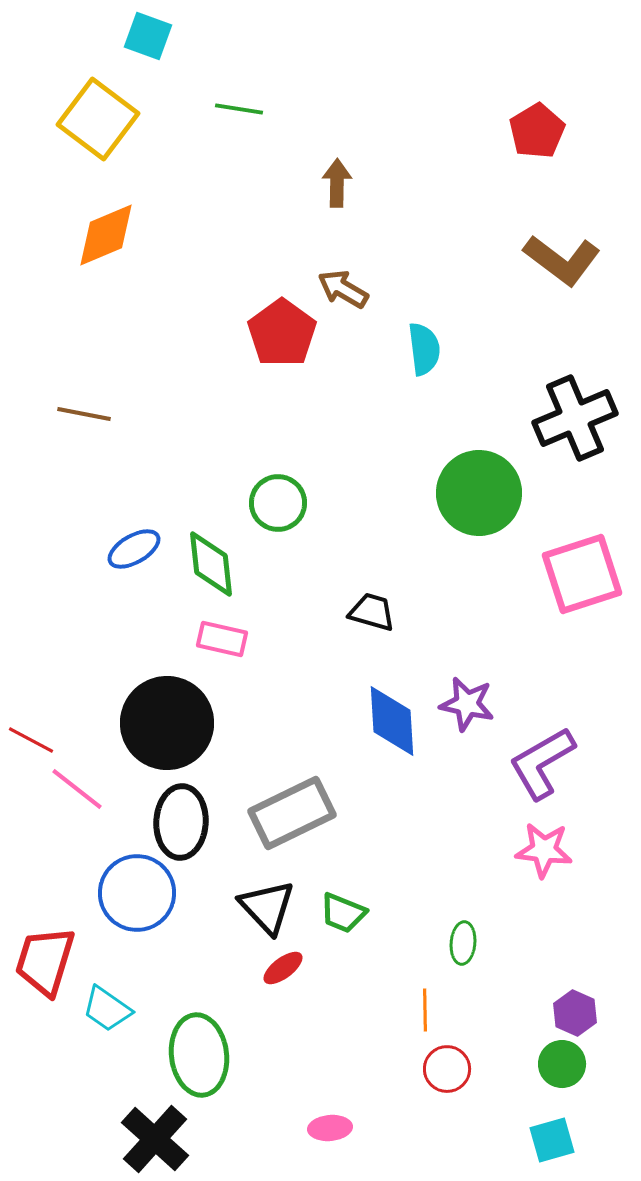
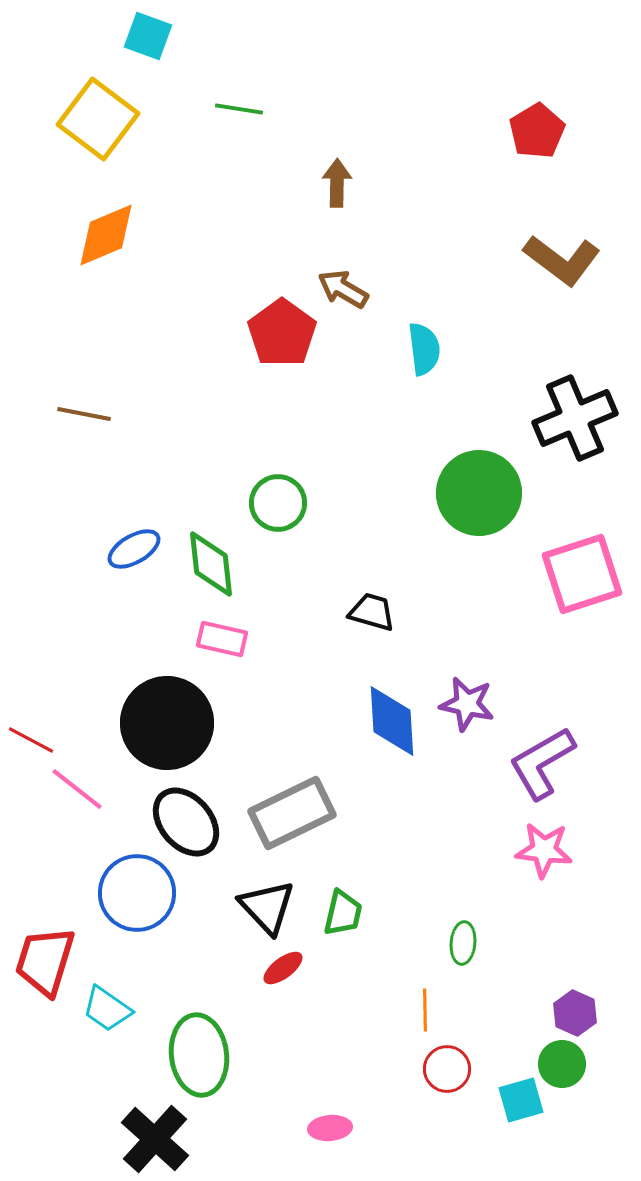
black ellipse at (181, 822): moved 5 px right; rotated 44 degrees counterclockwise
green trapezoid at (343, 913): rotated 99 degrees counterclockwise
cyan square at (552, 1140): moved 31 px left, 40 px up
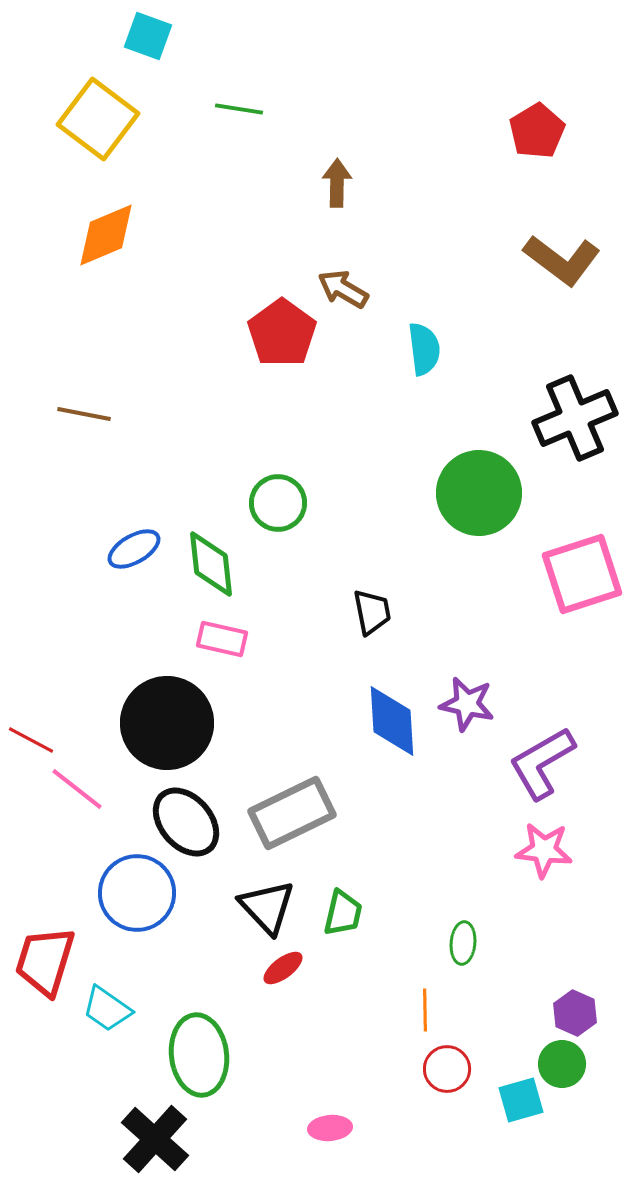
black trapezoid at (372, 612): rotated 63 degrees clockwise
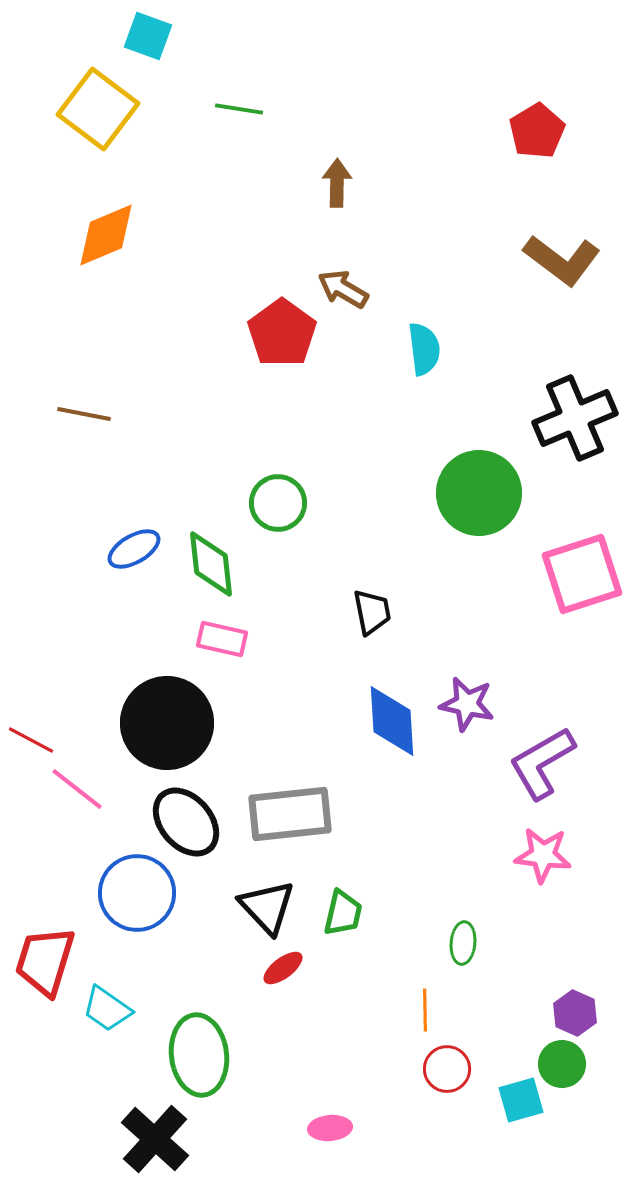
yellow square at (98, 119): moved 10 px up
gray rectangle at (292, 813): moved 2 px left, 1 px down; rotated 20 degrees clockwise
pink star at (544, 850): moved 1 px left, 5 px down
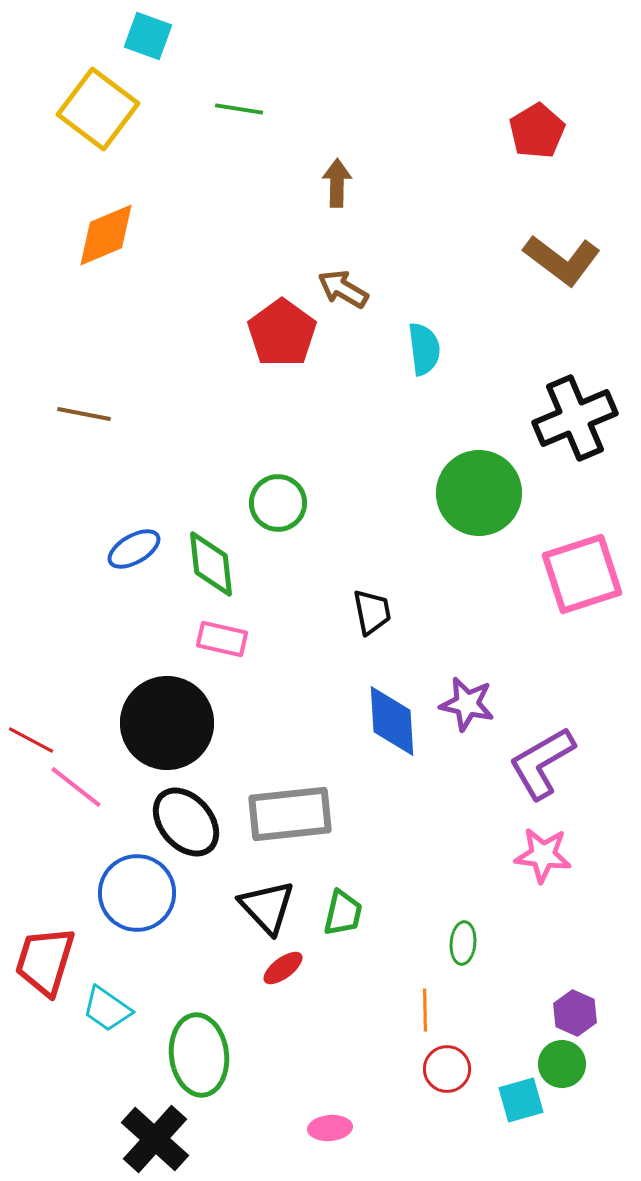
pink line at (77, 789): moved 1 px left, 2 px up
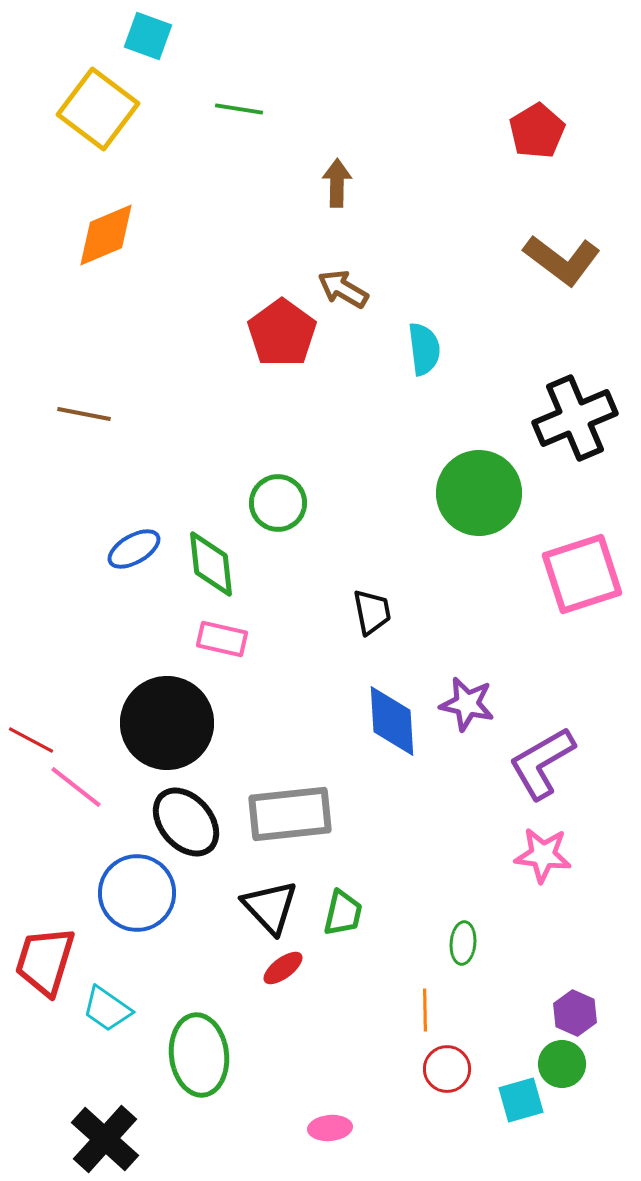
black triangle at (267, 907): moved 3 px right
black cross at (155, 1139): moved 50 px left
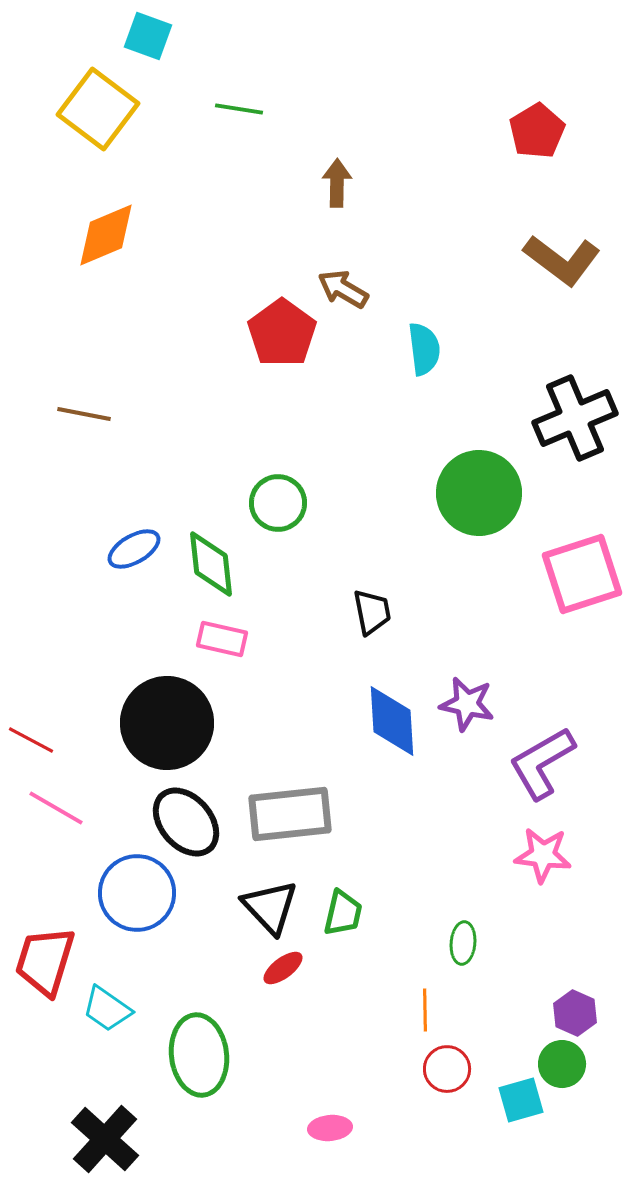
pink line at (76, 787): moved 20 px left, 21 px down; rotated 8 degrees counterclockwise
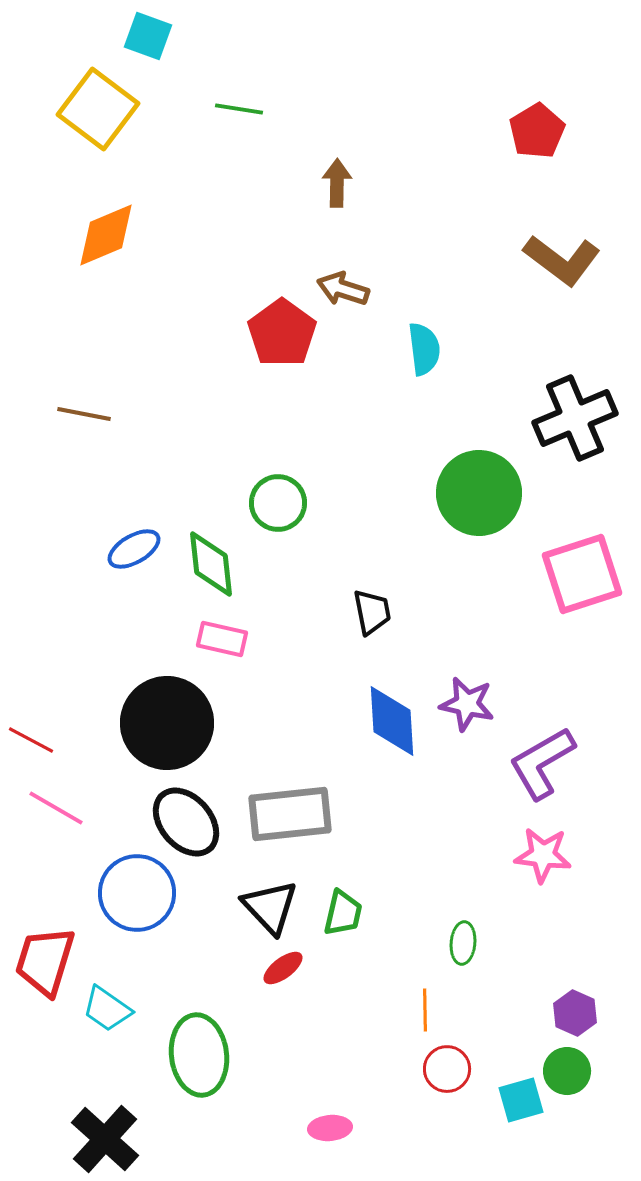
brown arrow at (343, 289): rotated 12 degrees counterclockwise
green circle at (562, 1064): moved 5 px right, 7 px down
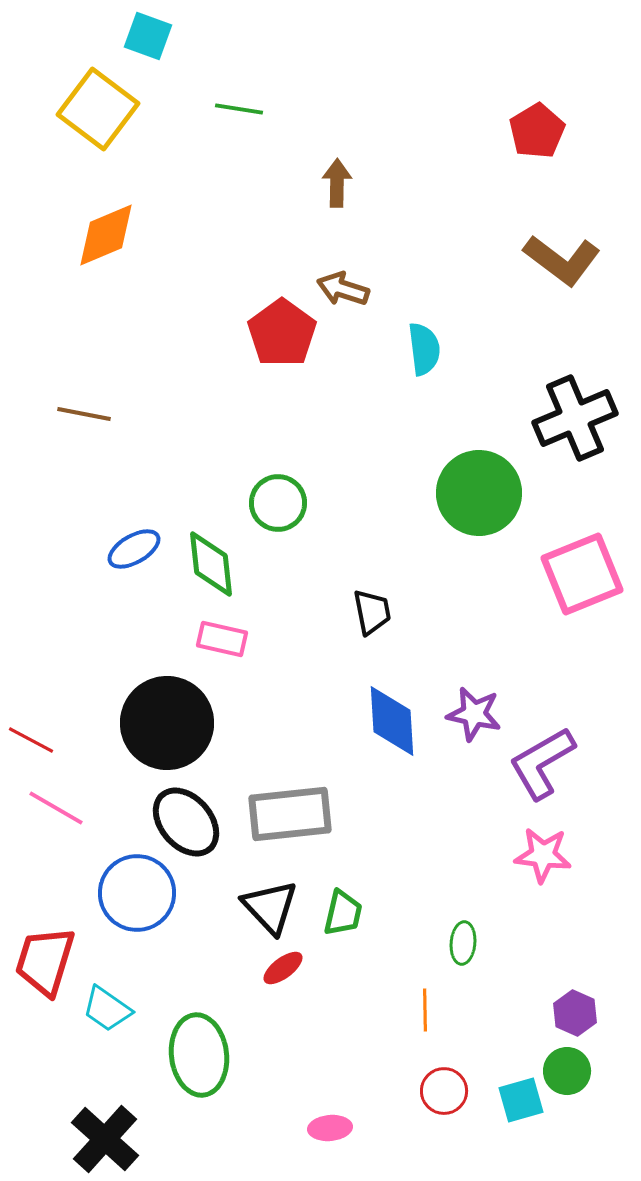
pink square at (582, 574): rotated 4 degrees counterclockwise
purple star at (467, 704): moved 7 px right, 10 px down
red circle at (447, 1069): moved 3 px left, 22 px down
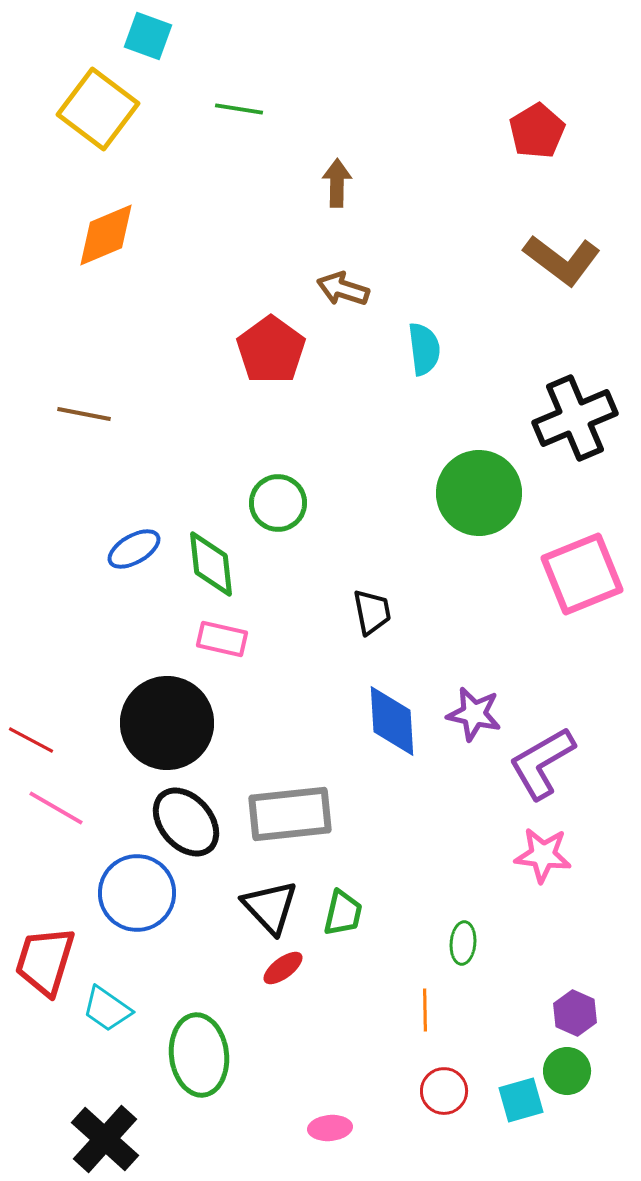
red pentagon at (282, 333): moved 11 px left, 17 px down
